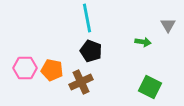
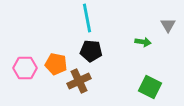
black pentagon: rotated 15 degrees counterclockwise
orange pentagon: moved 4 px right, 6 px up
brown cross: moved 2 px left, 1 px up
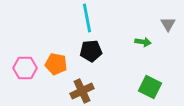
gray triangle: moved 1 px up
black pentagon: rotated 10 degrees counterclockwise
brown cross: moved 3 px right, 10 px down
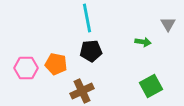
pink hexagon: moved 1 px right
green square: moved 1 px right, 1 px up; rotated 35 degrees clockwise
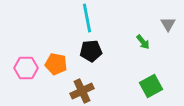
green arrow: rotated 42 degrees clockwise
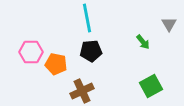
gray triangle: moved 1 px right
pink hexagon: moved 5 px right, 16 px up
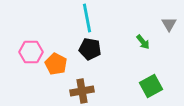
black pentagon: moved 1 px left, 2 px up; rotated 15 degrees clockwise
orange pentagon: rotated 15 degrees clockwise
brown cross: rotated 15 degrees clockwise
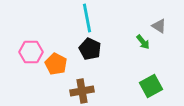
gray triangle: moved 10 px left, 2 px down; rotated 28 degrees counterclockwise
black pentagon: rotated 15 degrees clockwise
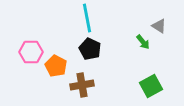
orange pentagon: moved 2 px down
brown cross: moved 6 px up
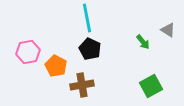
gray triangle: moved 9 px right, 4 px down
pink hexagon: moved 3 px left; rotated 10 degrees counterclockwise
